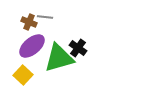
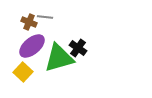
yellow square: moved 3 px up
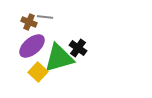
yellow square: moved 15 px right
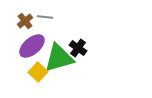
brown cross: moved 4 px left, 1 px up; rotated 28 degrees clockwise
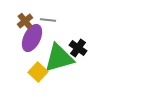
gray line: moved 3 px right, 3 px down
purple ellipse: moved 8 px up; rotated 24 degrees counterclockwise
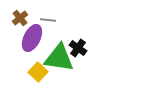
brown cross: moved 5 px left, 3 px up
green triangle: rotated 24 degrees clockwise
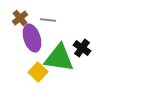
purple ellipse: rotated 44 degrees counterclockwise
black cross: moved 4 px right
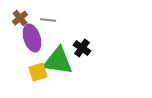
green triangle: moved 1 px left, 3 px down
yellow square: rotated 30 degrees clockwise
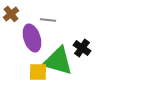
brown cross: moved 9 px left, 4 px up
green triangle: rotated 8 degrees clockwise
yellow square: rotated 18 degrees clockwise
